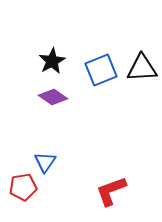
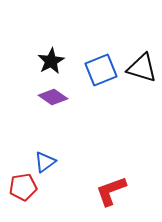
black star: moved 1 px left
black triangle: rotated 20 degrees clockwise
blue triangle: rotated 20 degrees clockwise
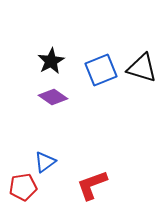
red L-shape: moved 19 px left, 6 px up
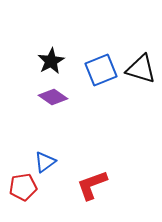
black triangle: moved 1 px left, 1 px down
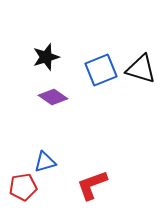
black star: moved 5 px left, 4 px up; rotated 12 degrees clockwise
blue triangle: rotated 20 degrees clockwise
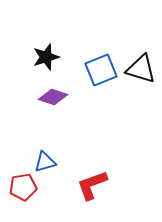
purple diamond: rotated 16 degrees counterclockwise
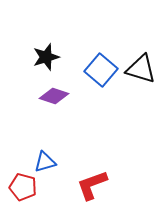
blue square: rotated 28 degrees counterclockwise
purple diamond: moved 1 px right, 1 px up
red pentagon: rotated 24 degrees clockwise
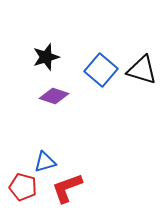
black triangle: moved 1 px right, 1 px down
red L-shape: moved 25 px left, 3 px down
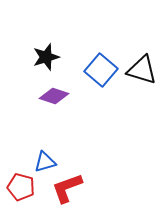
red pentagon: moved 2 px left
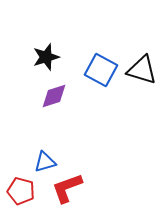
blue square: rotated 12 degrees counterclockwise
purple diamond: rotated 36 degrees counterclockwise
red pentagon: moved 4 px down
